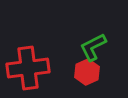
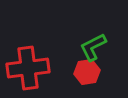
red hexagon: rotated 15 degrees clockwise
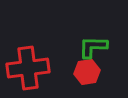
green L-shape: rotated 28 degrees clockwise
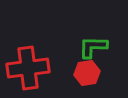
red hexagon: moved 1 px down
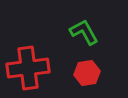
green L-shape: moved 9 px left, 15 px up; rotated 60 degrees clockwise
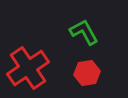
red cross: rotated 27 degrees counterclockwise
